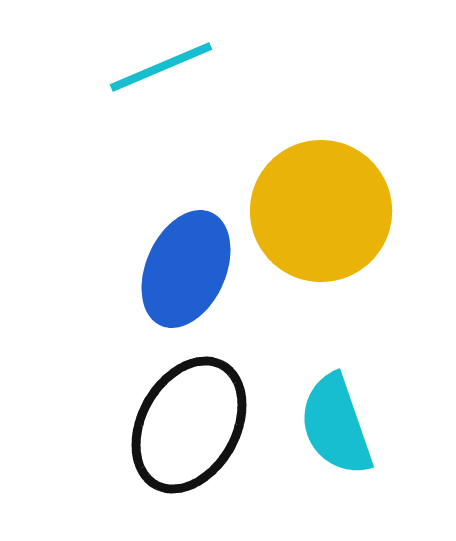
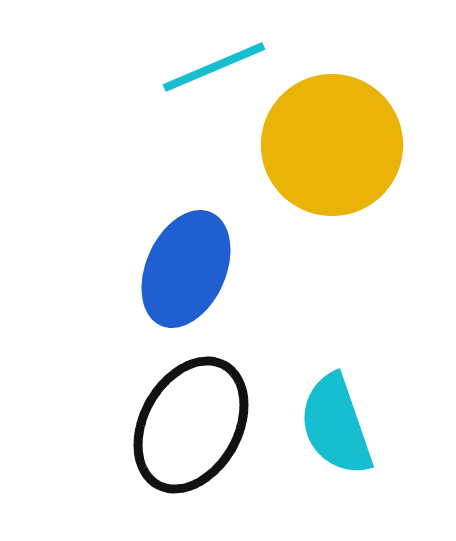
cyan line: moved 53 px right
yellow circle: moved 11 px right, 66 px up
black ellipse: moved 2 px right
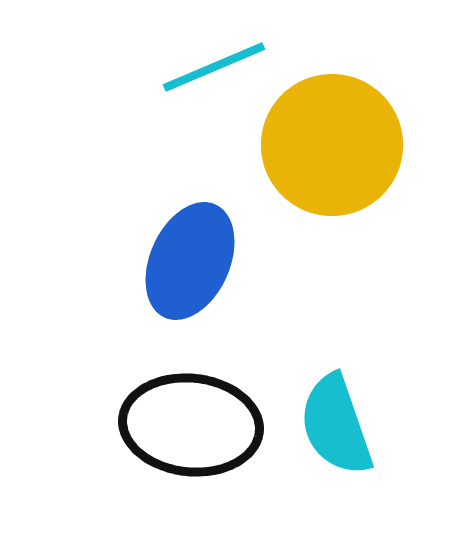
blue ellipse: moved 4 px right, 8 px up
black ellipse: rotated 67 degrees clockwise
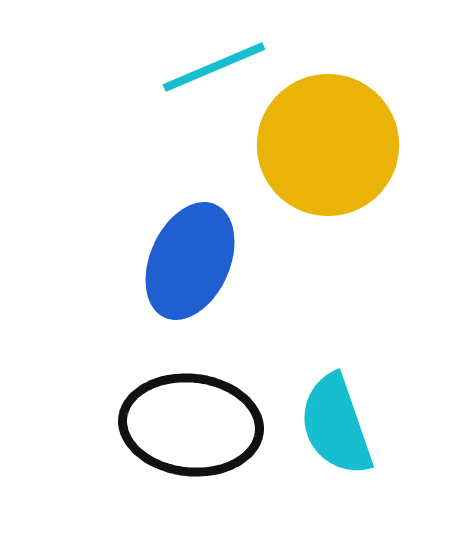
yellow circle: moved 4 px left
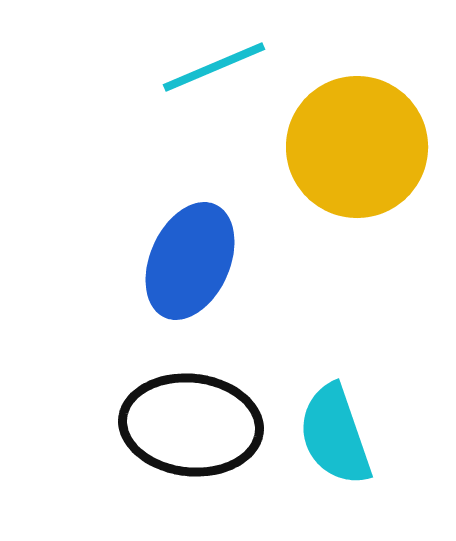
yellow circle: moved 29 px right, 2 px down
cyan semicircle: moved 1 px left, 10 px down
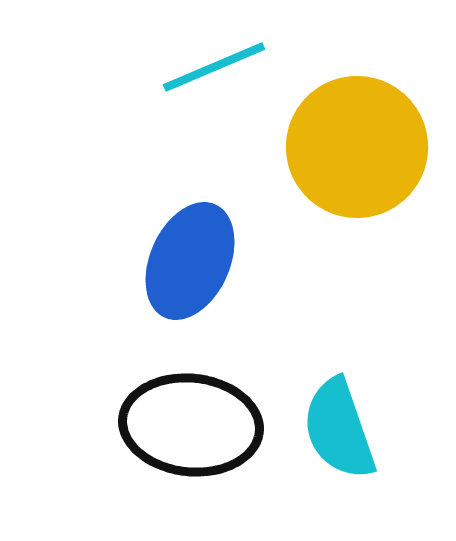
cyan semicircle: moved 4 px right, 6 px up
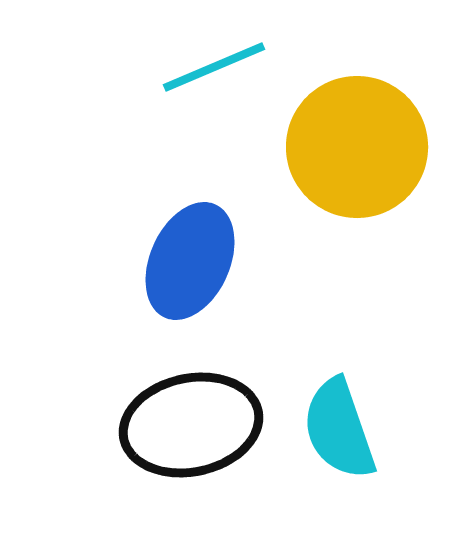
black ellipse: rotated 18 degrees counterclockwise
